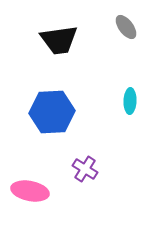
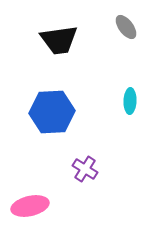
pink ellipse: moved 15 px down; rotated 24 degrees counterclockwise
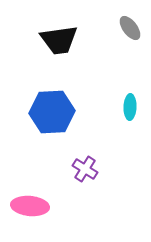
gray ellipse: moved 4 px right, 1 px down
cyan ellipse: moved 6 px down
pink ellipse: rotated 18 degrees clockwise
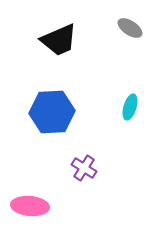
gray ellipse: rotated 20 degrees counterclockwise
black trapezoid: rotated 15 degrees counterclockwise
cyan ellipse: rotated 15 degrees clockwise
purple cross: moved 1 px left, 1 px up
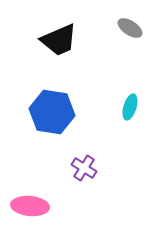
blue hexagon: rotated 12 degrees clockwise
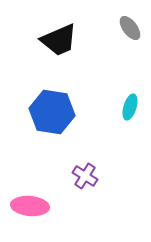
gray ellipse: rotated 20 degrees clockwise
purple cross: moved 1 px right, 8 px down
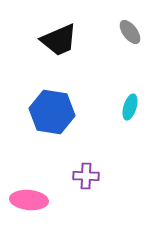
gray ellipse: moved 4 px down
purple cross: moved 1 px right; rotated 30 degrees counterclockwise
pink ellipse: moved 1 px left, 6 px up
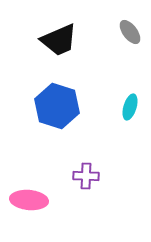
blue hexagon: moved 5 px right, 6 px up; rotated 9 degrees clockwise
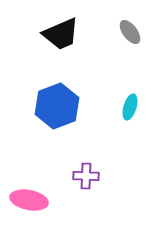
black trapezoid: moved 2 px right, 6 px up
blue hexagon: rotated 21 degrees clockwise
pink ellipse: rotated 6 degrees clockwise
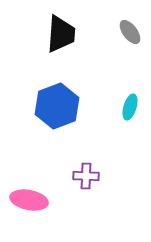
black trapezoid: rotated 63 degrees counterclockwise
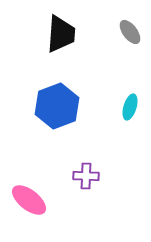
pink ellipse: rotated 27 degrees clockwise
